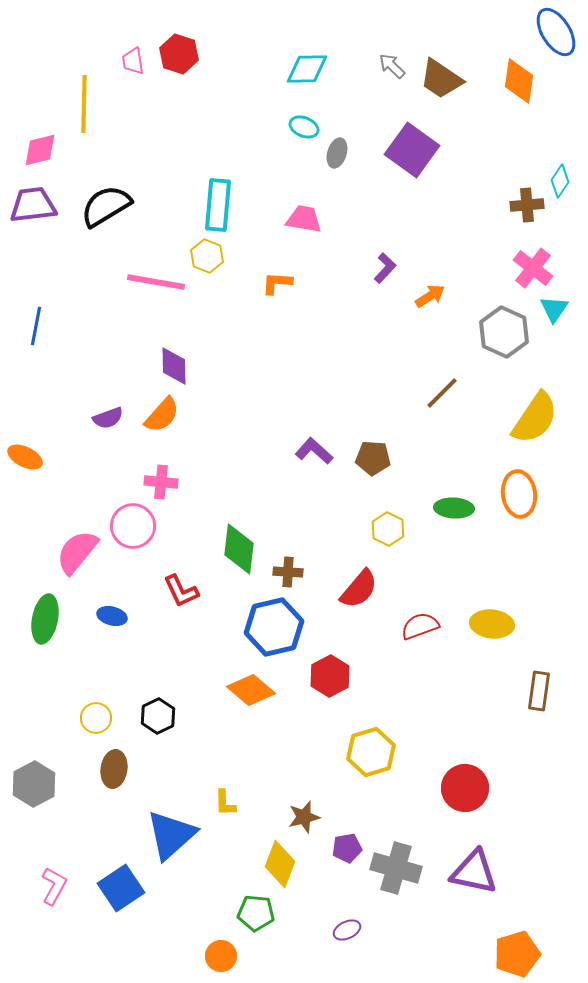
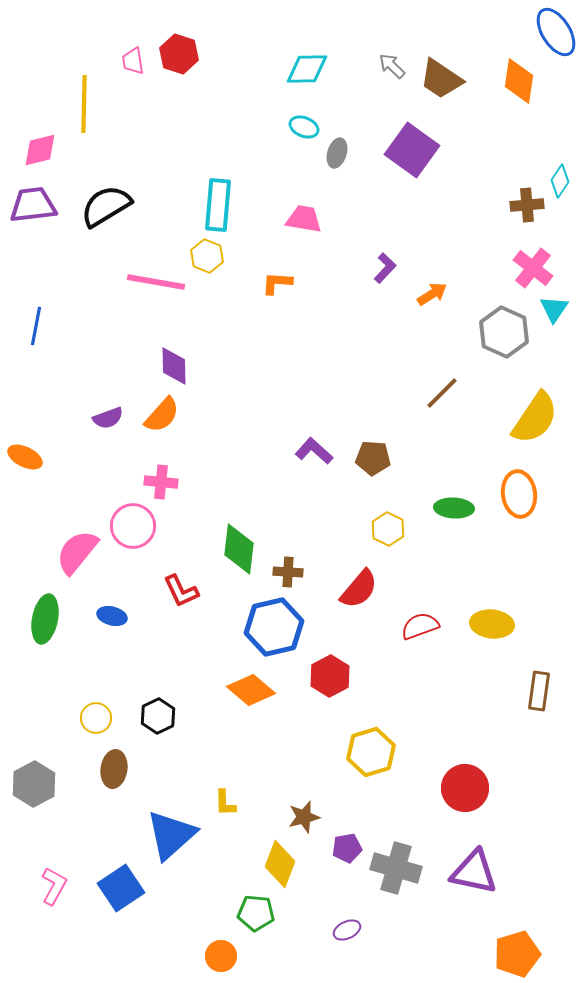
orange arrow at (430, 296): moved 2 px right, 2 px up
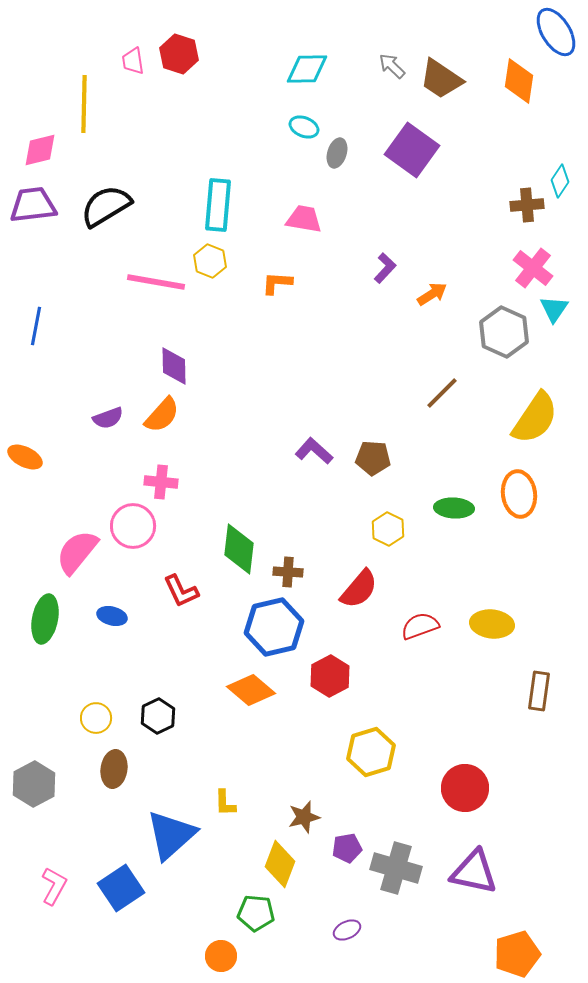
yellow hexagon at (207, 256): moved 3 px right, 5 px down
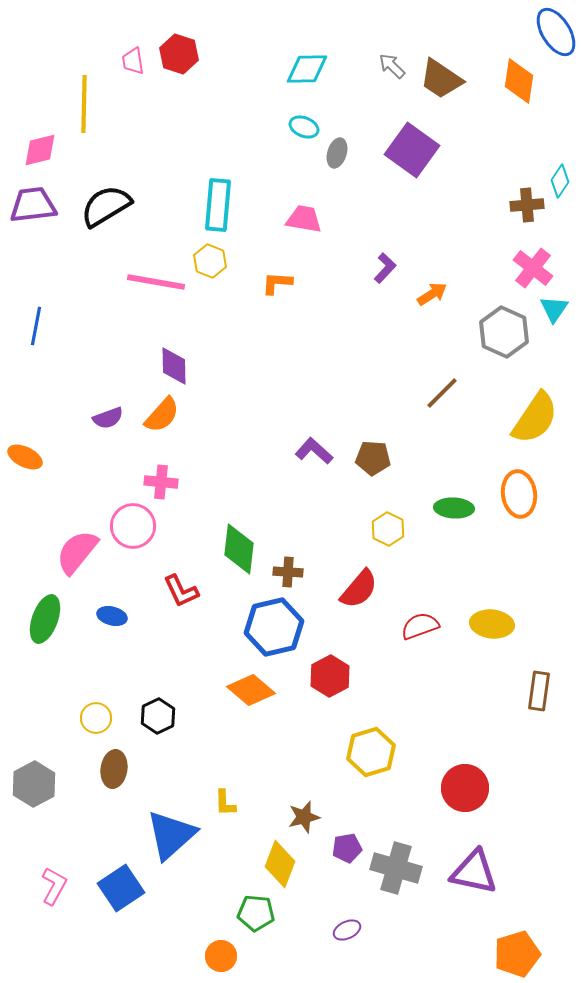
green ellipse at (45, 619): rotated 9 degrees clockwise
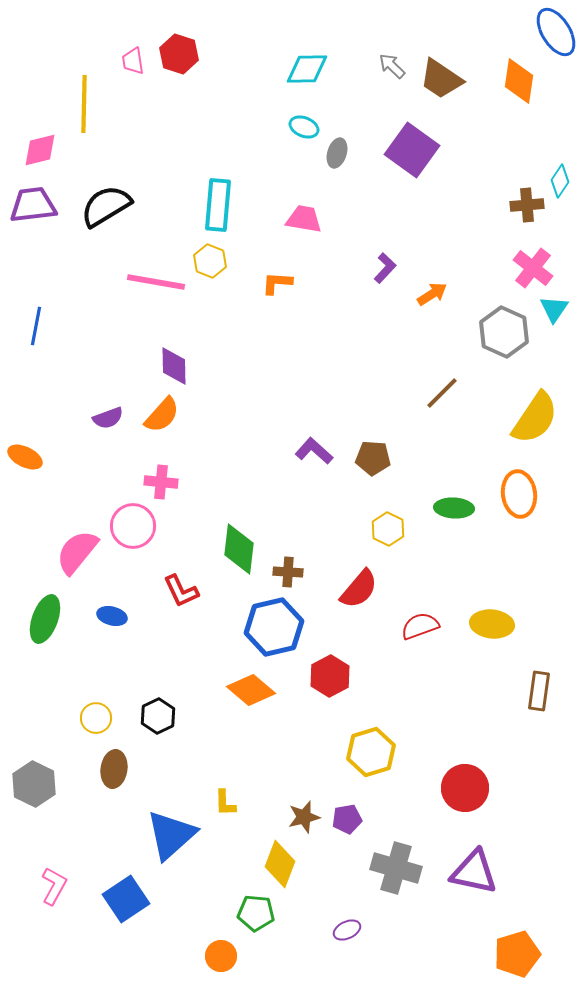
gray hexagon at (34, 784): rotated 6 degrees counterclockwise
purple pentagon at (347, 848): moved 29 px up
blue square at (121, 888): moved 5 px right, 11 px down
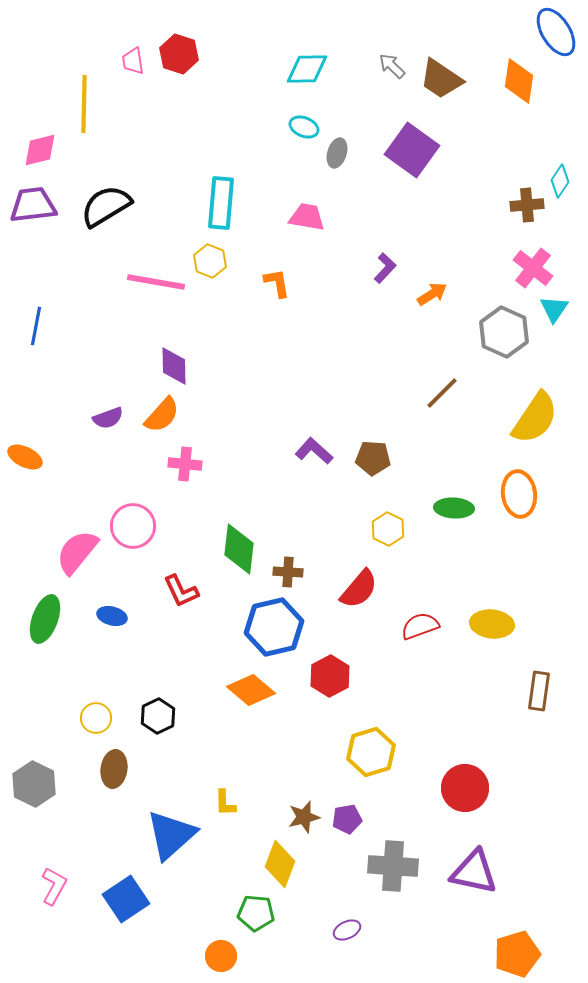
cyan rectangle at (218, 205): moved 3 px right, 2 px up
pink trapezoid at (304, 219): moved 3 px right, 2 px up
orange L-shape at (277, 283): rotated 76 degrees clockwise
pink cross at (161, 482): moved 24 px right, 18 px up
gray cross at (396, 868): moved 3 px left, 2 px up; rotated 12 degrees counterclockwise
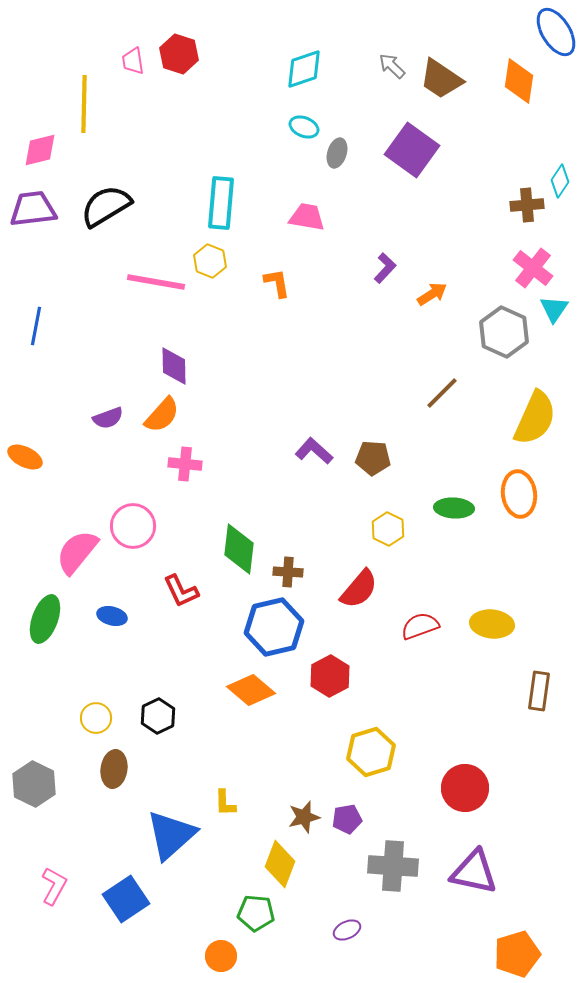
cyan diamond at (307, 69): moved 3 px left; rotated 18 degrees counterclockwise
purple trapezoid at (33, 205): moved 4 px down
yellow semicircle at (535, 418): rotated 10 degrees counterclockwise
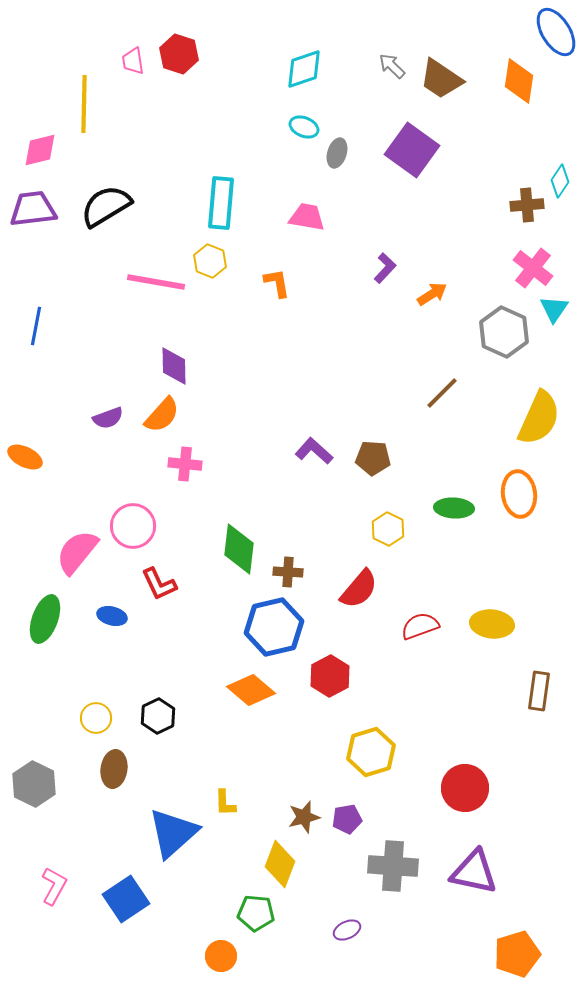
yellow semicircle at (535, 418): moved 4 px right
red L-shape at (181, 591): moved 22 px left, 7 px up
blue triangle at (171, 835): moved 2 px right, 2 px up
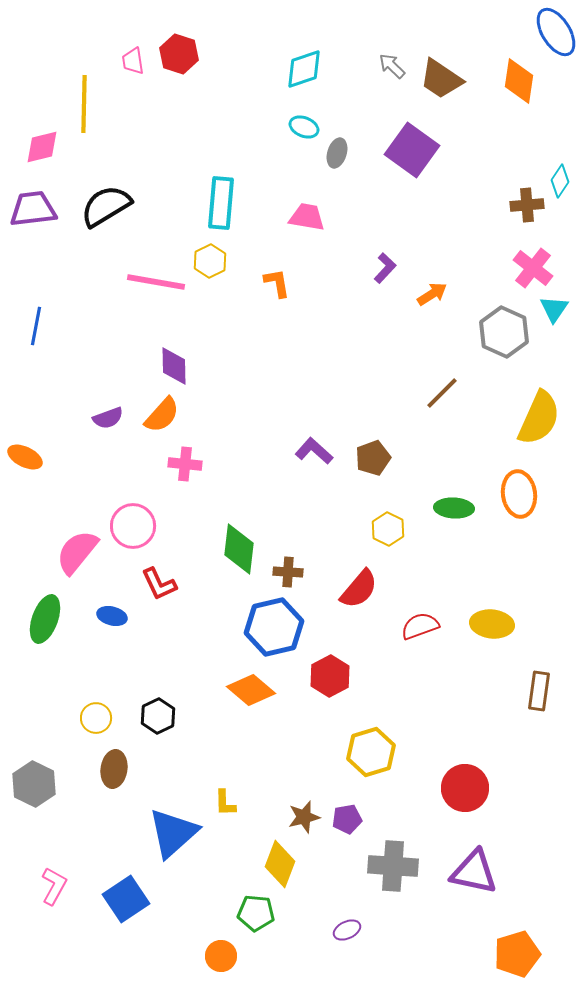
pink diamond at (40, 150): moved 2 px right, 3 px up
yellow hexagon at (210, 261): rotated 12 degrees clockwise
brown pentagon at (373, 458): rotated 24 degrees counterclockwise
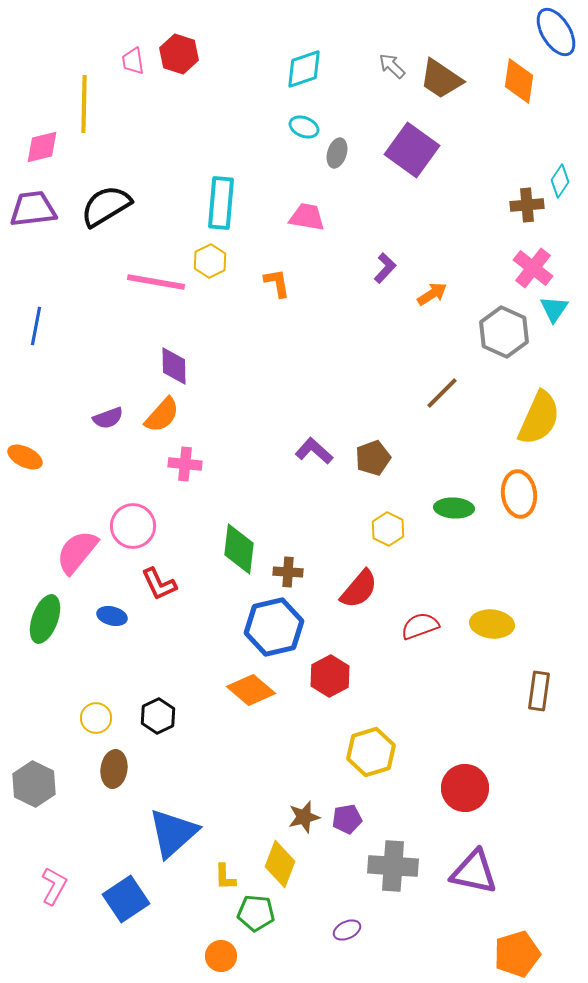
yellow L-shape at (225, 803): moved 74 px down
